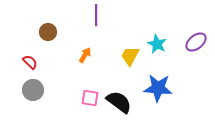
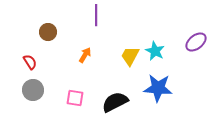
cyan star: moved 2 px left, 7 px down
red semicircle: rotated 14 degrees clockwise
pink square: moved 15 px left
black semicircle: moved 4 px left; rotated 64 degrees counterclockwise
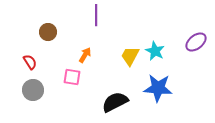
pink square: moved 3 px left, 21 px up
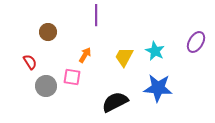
purple ellipse: rotated 20 degrees counterclockwise
yellow trapezoid: moved 6 px left, 1 px down
gray circle: moved 13 px right, 4 px up
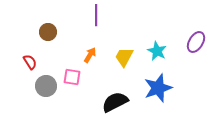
cyan star: moved 2 px right
orange arrow: moved 5 px right
blue star: rotated 24 degrees counterclockwise
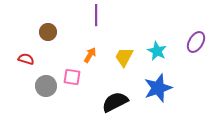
red semicircle: moved 4 px left, 3 px up; rotated 42 degrees counterclockwise
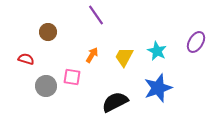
purple line: rotated 35 degrees counterclockwise
orange arrow: moved 2 px right
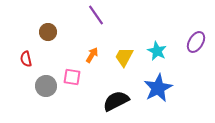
red semicircle: rotated 119 degrees counterclockwise
blue star: rotated 8 degrees counterclockwise
black semicircle: moved 1 px right, 1 px up
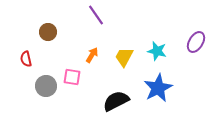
cyan star: rotated 12 degrees counterclockwise
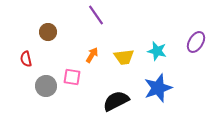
yellow trapezoid: rotated 125 degrees counterclockwise
blue star: rotated 8 degrees clockwise
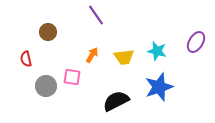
blue star: moved 1 px right, 1 px up
